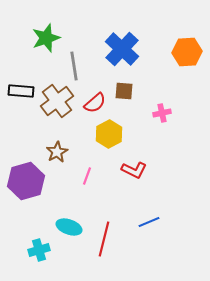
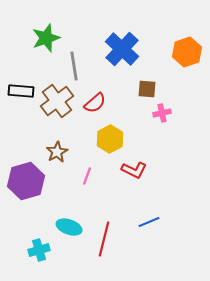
orange hexagon: rotated 16 degrees counterclockwise
brown square: moved 23 px right, 2 px up
yellow hexagon: moved 1 px right, 5 px down
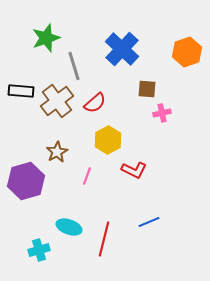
gray line: rotated 8 degrees counterclockwise
yellow hexagon: moved 2 px left, 1 px down
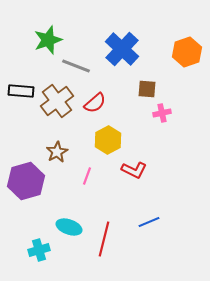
green star: moved 2 px right, 2 px down
gray line: moved 2 px right; rotated 52 degrees counterclockwise
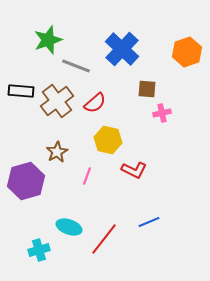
yellow hexagon: rotated 20 degrees counterclockwise
red line: rotated 24 degrees clockwise
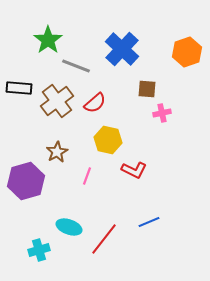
green star: rotated 16 degrees counterclockwise
black rectangle: moved 2 px left, 3 px up
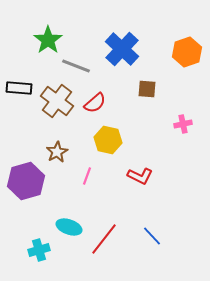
brown cross: rotated 16 degrees counterclockwise
pink cross: moved 21 px right, 11 px down
red L-shape: moved 6 px right, 6 px down
blue line: moved 3 px right, 14 px down; rotated 70 degrees clockwise
